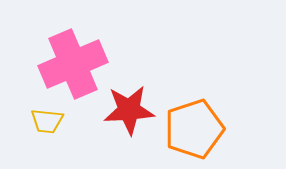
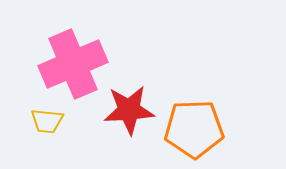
orange pentagon: rotated 16 degrees clockwise
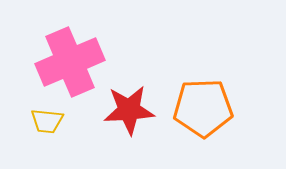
pink cross: moved 3 px left, 2 px up
orange pentagon: moved 9 px right, 21 px up
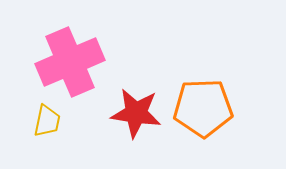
red star: moved 7 px right, 3 px down; rotated 12 degrees clockwise
yellow trapezoid: rotated 84 degrees counterclockwise
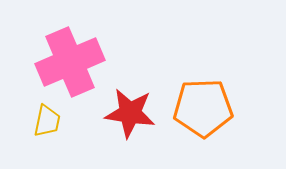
red star: moved 6 px left
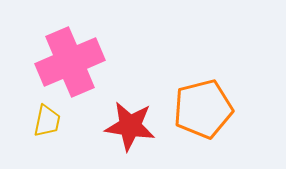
orange pentagon: moved 1 px down; rotated 12 degrees counterclockwise
red star: moved 13 px down
